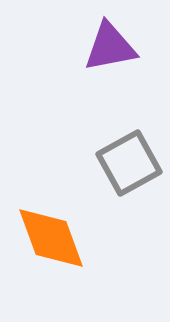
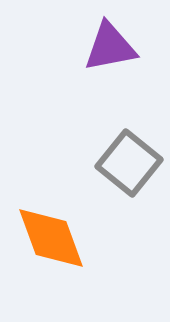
gray square: rotated 22 degrees counterclockwise
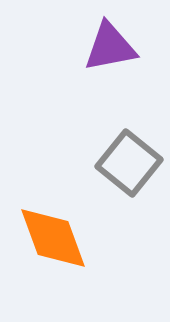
orange diamond: moved 2 px right
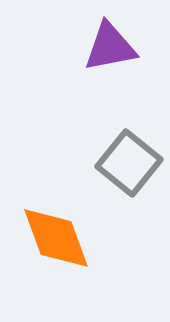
orange diamond: moved 3 px right
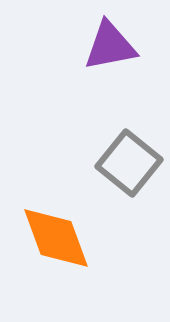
purple triangle: moved 1 px up
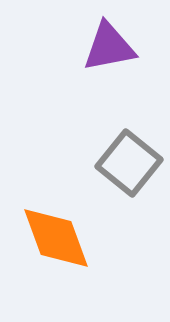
purple triangle: moved 1 px left, 1 px down
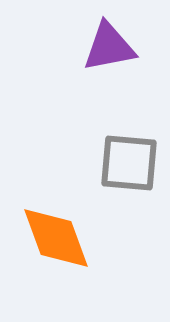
gray square: rotated 34 degrees counterclockwise
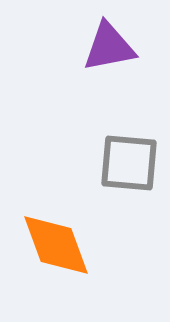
orange diamond: moved 7 px down
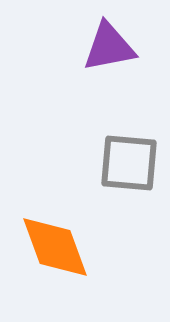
orange diamond: moved 1 px left, 2 px down
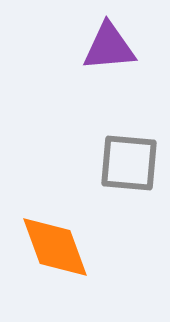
purple triangle: rotated 6 degrees clockwise
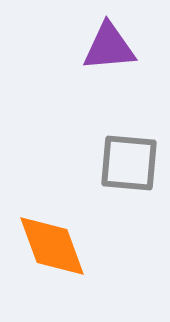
orange diamond: moved 3 px left, 1 px up
